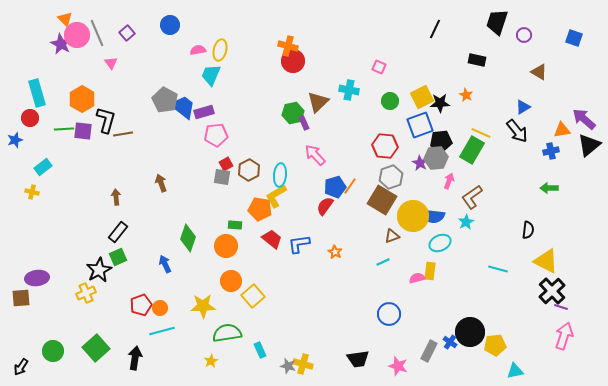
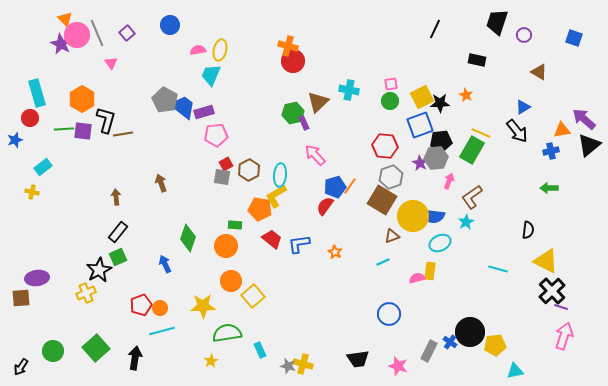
pink square at (379, 67): moved 12 px right, 17 px down; rotated 32 degrees counterclockwise
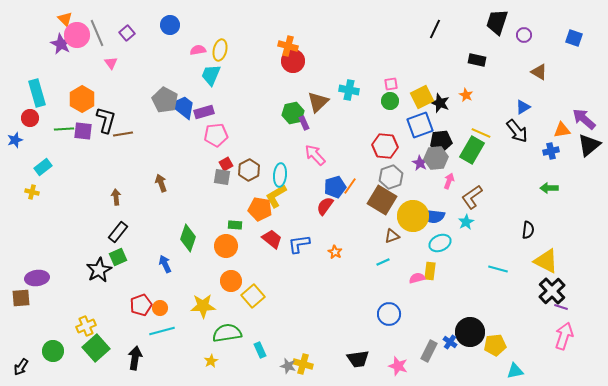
black star at (440, 103): rotated 24 degrees clockwise
yellow cross at (86, 293): moved 33 px down
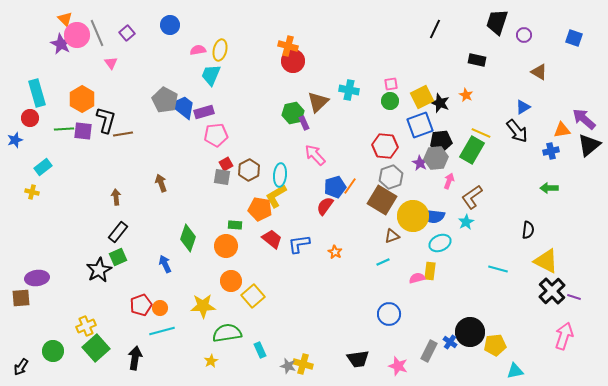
purple line at (561, 307): moved 13 px right, 10 px up
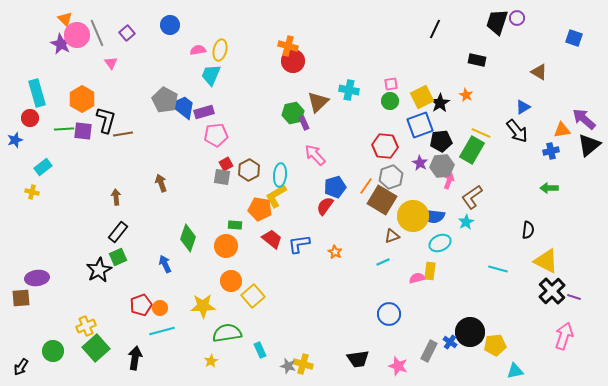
purple circle at (524, 35): moved 7 px left, 17 px up
black star at (440, 103): rotated 18 degrees clockwise
gray hexagon at (436, 158): moved 6 px right, 8 px down
orange line at (350, 186): moved 16 px right
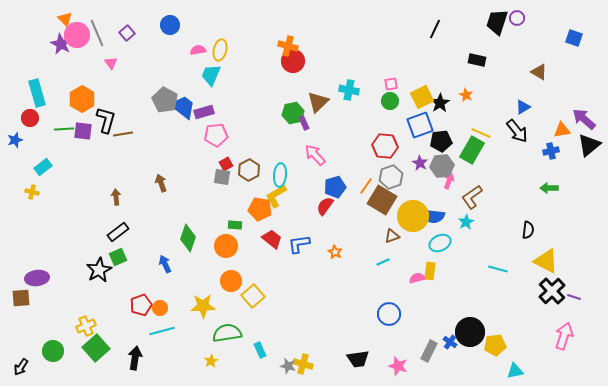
black rectangle at (118, 232): rotated 15 degrees clockwise
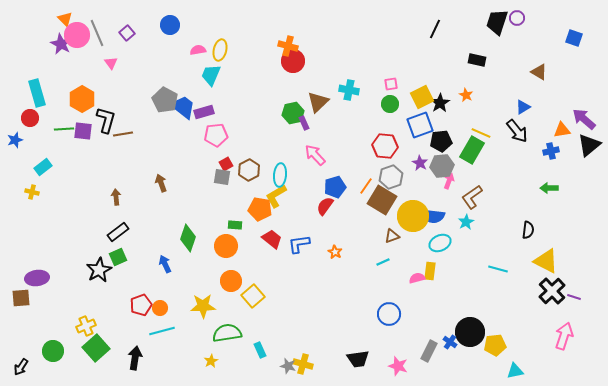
green circle at (390, 101): moved 3 px down
